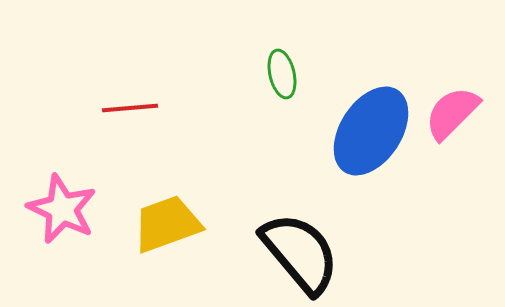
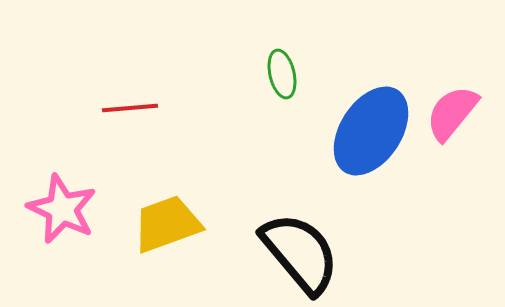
pink semicircle: rotated 6 degrees counterclockwise
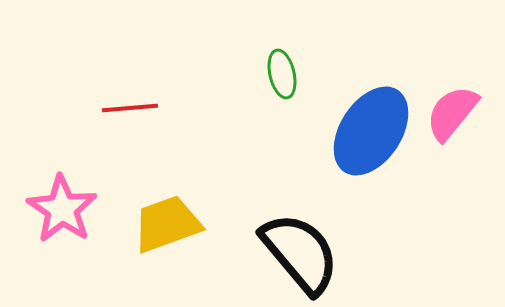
pink star: rotated 8 degrees clockwise
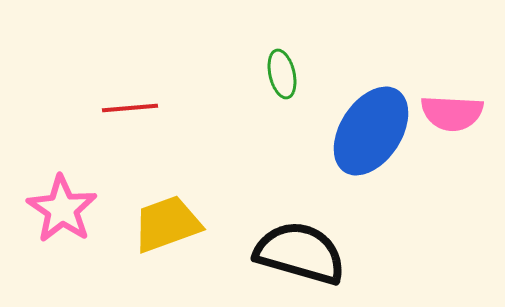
pink semicircle: rotated 126 degrees counterclockwise
black semicircle: rotated 34 degrees counterclockwise
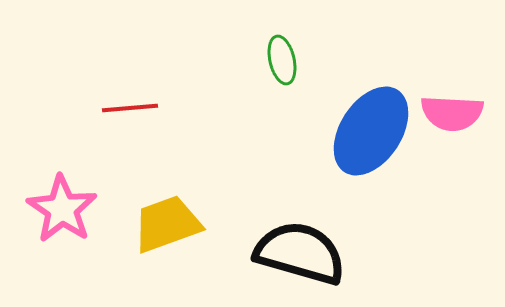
green ellipse: moved 14 px up
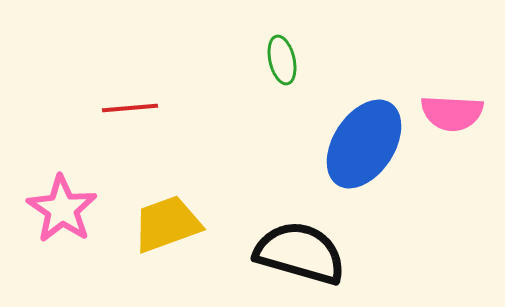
blue ellipse: moved 7 px left, 13 px down
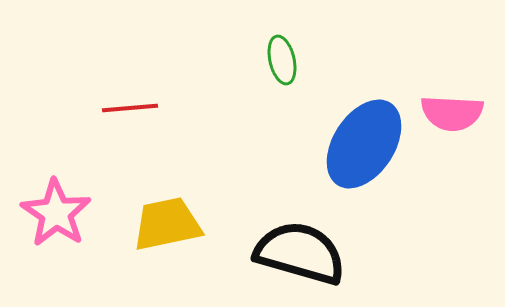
pink star: moved 6 px left, 4 px down
yellow trapezoid: rotated 8 degrees clockwise
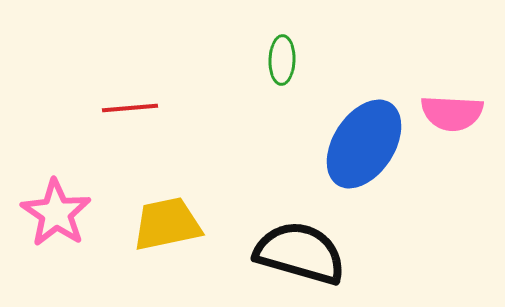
green ellipse: rotated 15 degrees clockwise
